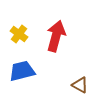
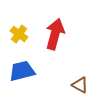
red arrow: moved 1 px left, 2 px up
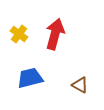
blue trapezoid: moved 8 px right, 7 px down
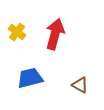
yellow cross: moved 2 px left, 2 px up
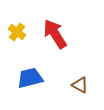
red arrow: rotated 48 degrees counterclockwise
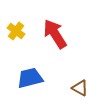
yellow cross: moved 1 px left, 1 px up
brown triangle: moved 3 px down
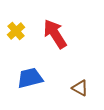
yellow cross: rotated 12 degrees clockwise
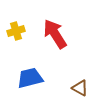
yellow cross: rotated 24 degrees clockwise
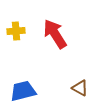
yellow cross: rotated 12 degrees clockwise
blue trapezoid: moved 7 px left, 13 px down
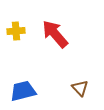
red arrow: rotated 8 degrees counterclockwise
brown triangle: rotated 18 degrees clockwise
